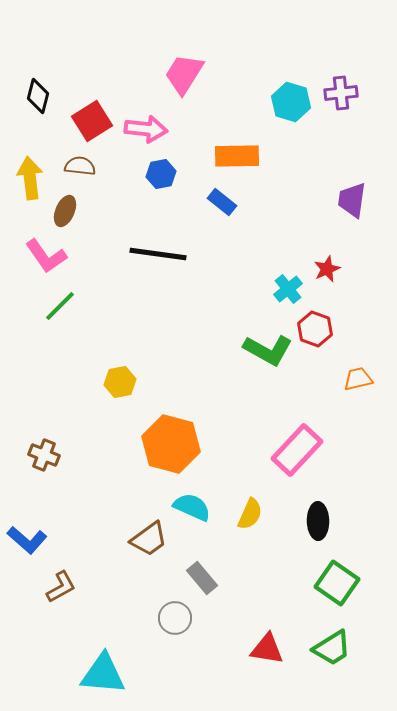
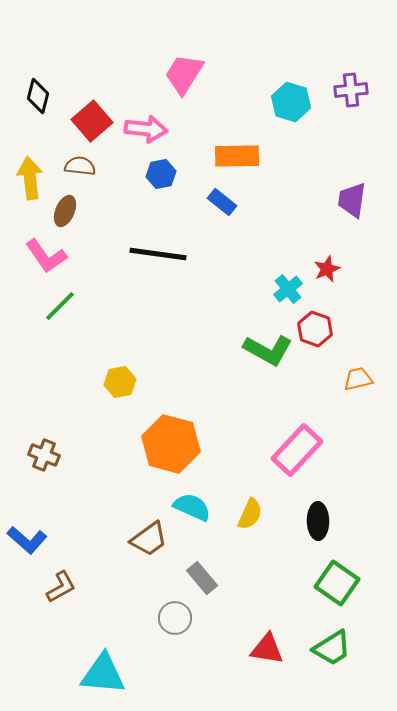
purple cross: moved 10 px right, 3 px up
red square: rotated 9 degrees counterclockwise
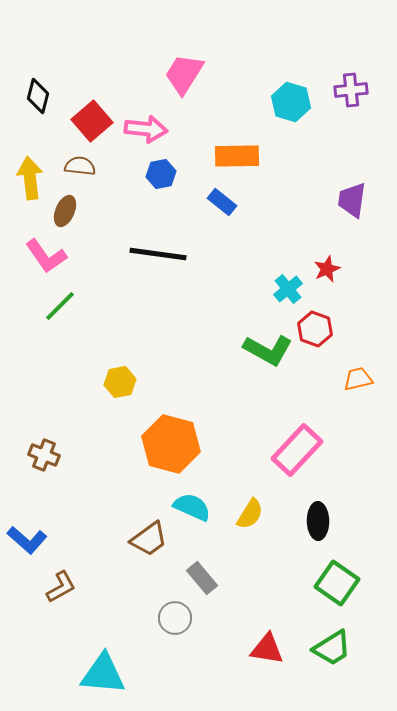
yellow semicircle: rotated 8 degrees clockwise
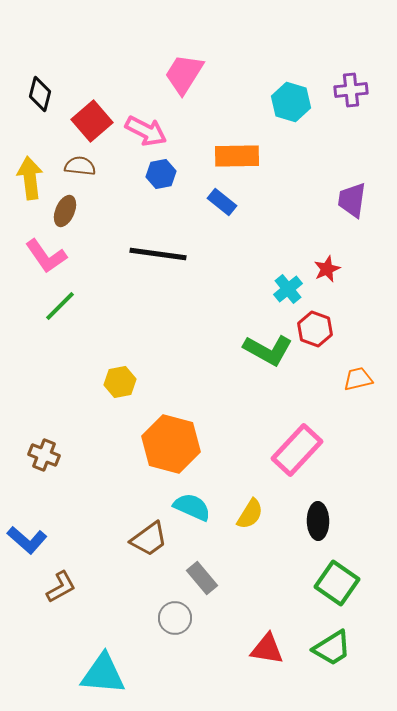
black diamond: moved 2 px right, 2 px up
pink arrow: moved 2 px down; rotated 21 degrees clockwise
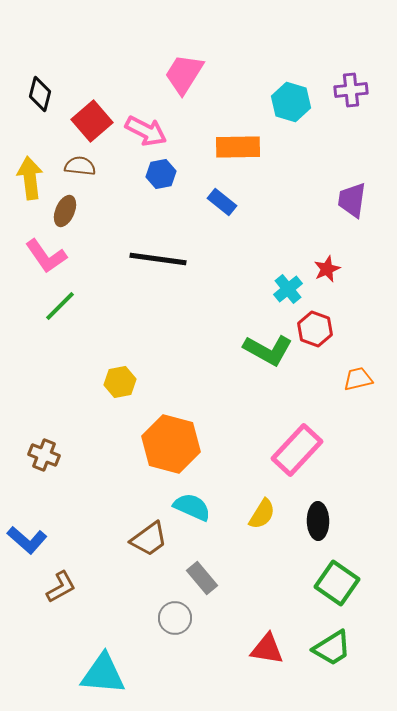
orange rectangle: moved 1 px right, 9 px up
black line: moved 5 px down
yellow semicircle: moved 12 px right
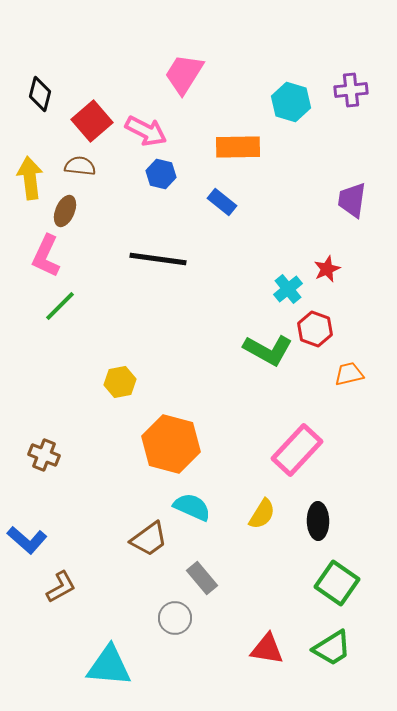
blue hexagon: rotated 24 degrees clockwise
pink L-shape: rotated 60 degrees clockwise
orange trapezoid: moved 9 px left, 5 px up
cyan triangle: moved 6 px right, 8 px up
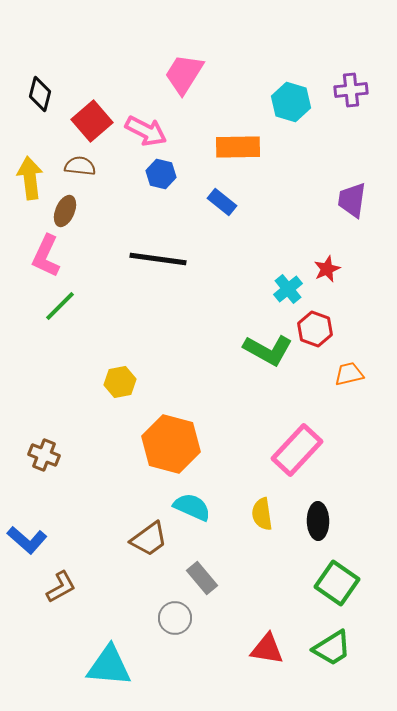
yellow semicircle: rotated 140 degrees clockwise
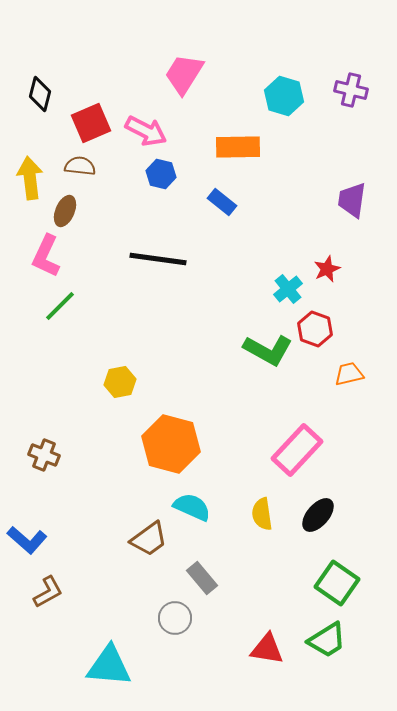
purple cross: rotated 20 degrees clockwise
cyan hexagon: moved 7 px left, 6 px up
red square: moved 1 px left, 2 px down; rotated 18 degrees clockwise
black ellipse: moved 6 px up; rotated 42 degrees clockwise
brown L-shape: moved 13 px left, 5 px down
green trapezoid: moved 5 px left, 8 px up
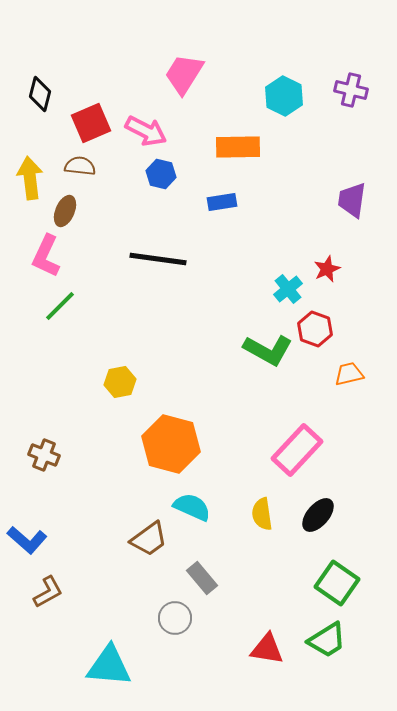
cyan hexagon: rotated 9 degrees clockwise
blue rectangle: rotated 48 degrees counterclockwise
